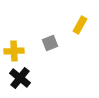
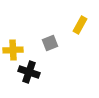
yellow cross: moved 1 px left, 1 px up
black cross: moved 9 px right, 6 px up; rotated 20 degrees counterclockwise
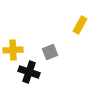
gray square: moved 9 px down
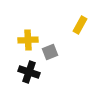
yellow cross: moved 15 px right, 10 px up
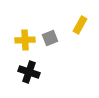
yellow cross: moved 3 px left
gray square: moved 14 px up
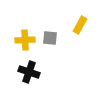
gray square: rotated 28 degrees clockwise
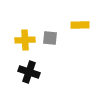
yellow rectangle: rotated 60 degrees clockwise
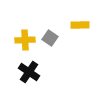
gray square: rotated 28 degrees clockwise
black cross: rotated 15 degrees clockwise
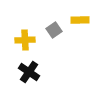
yellow rectangle: moved 5 px up
gray square: moved 4 px right, 8 px up; rotated 21 degrees clockwise
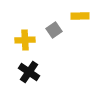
yellow rectangle: moved 4 px up
